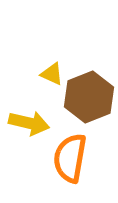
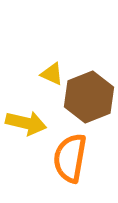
yellow arrow: moved 3 px left
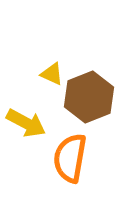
yellow arrow: rotated 15 degrees clockwise
